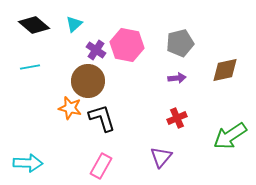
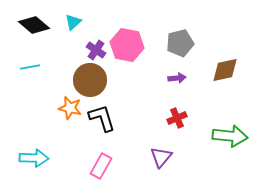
cyan triangle: moved 1 px left, 2 px up
brown circle: moved 2 px right, 1 px up
green arrow: rotated 140 degrees counterclockwise
cyan arrow: moved 6 px right, 5 px up
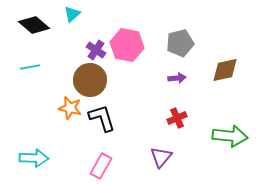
cyan triangle: moved 1 px left, 8 px up
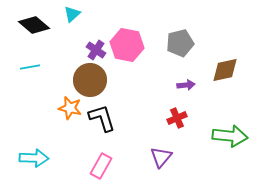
purple arrow: moved 9 px right, 7 px down
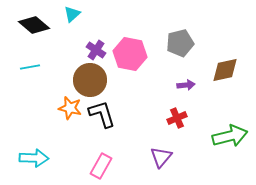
pink hexagon: moved 3 px right, 9 px down
black L-shape: moved 4 px up
green arrow: rotated 20 degrees counterclockwise
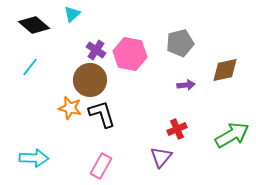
cyan line: rotated 42 degrees counterclockwise
red cross: moved 11 px down
green arrow: moved 2 px right, 1 px up; rotated 16 degrees counterclockwise
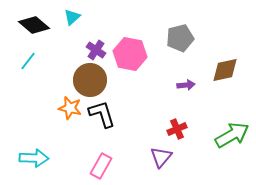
cyan triangle: moved 3 px down
gray pentagon: moved 5 px up
cyan line: moved 2 px left, 6 px up
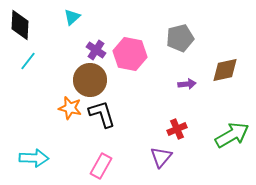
black diamond: moved 14 px left; rotated 52 degrees clockwise
purple arrow: moved 1 px right, 1 px up
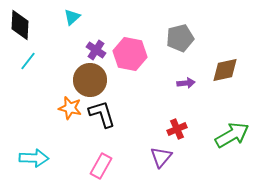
purple arrow: moved 1 px left, 1 px up
